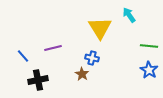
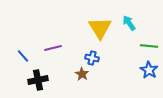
cyan arrow: moved 8 px down
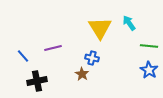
black cross: moved 1 px left, 1 px down
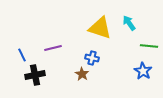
yellow triangle: rotated 40 degrees counterclockwise
blue line: moved 1 px left, 1 px up; rotated 16 degrees clockwise
blue star: moved 6 px left, 1 px down
black cross: moved 2 px left, 6 px up
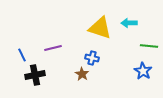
cyan arrow: rotated 56 degrees counterclockwise
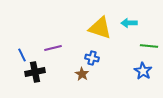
black cross: moved 3 px up
